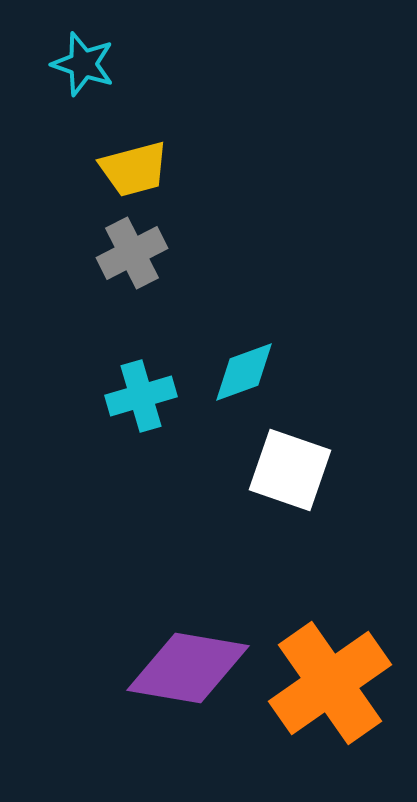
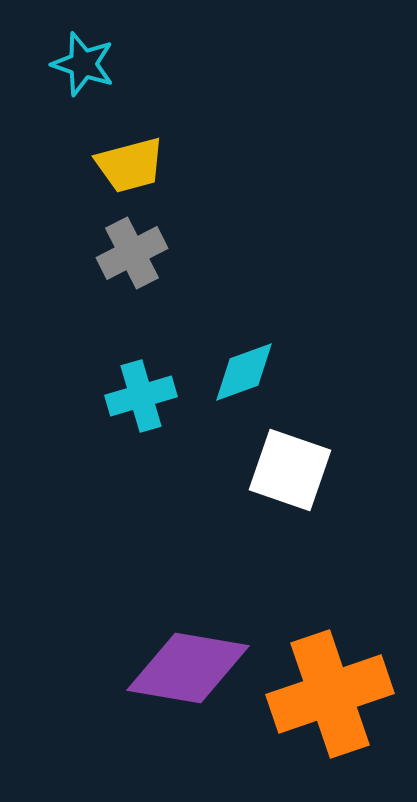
yellow trapezoid: moved 4 px left, 4 px up
orange cross: moved 11 px down; rotated 16 degrees clockwise
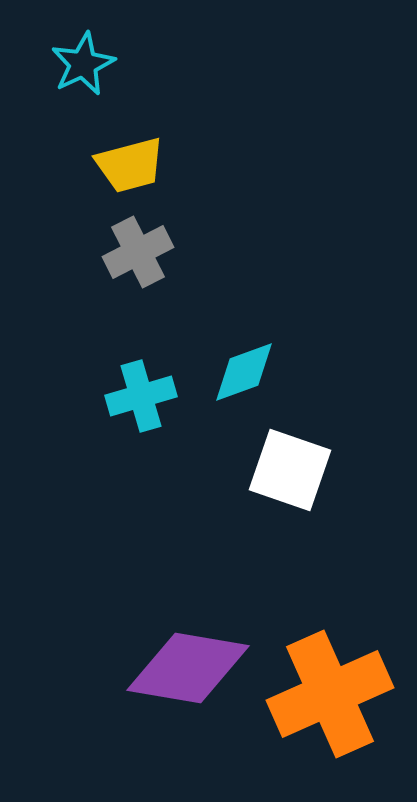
cyan star: rotated 28 degrees clockwise
gray cross: moved 6 px right, 1 px up
orange cross: rotated 5 degrees counterclockwise
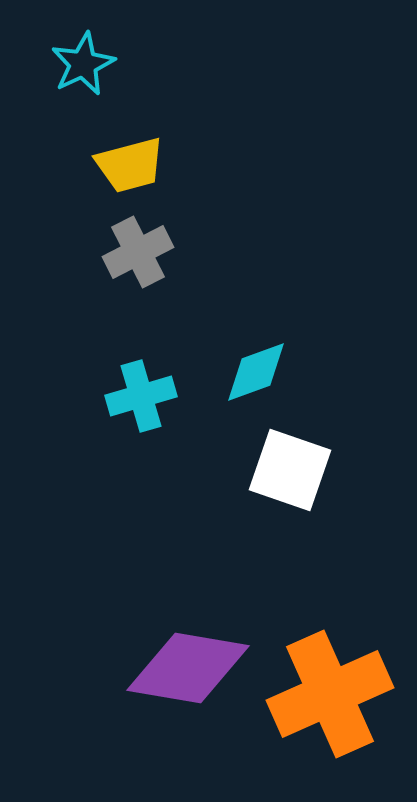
cyan diamond: moved 12 px right
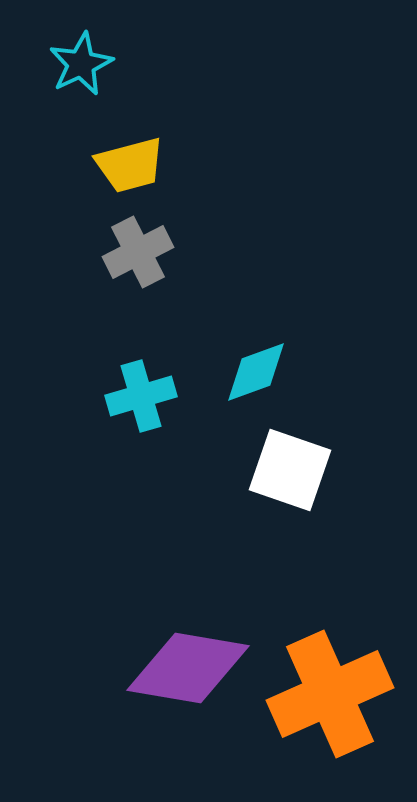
cyan star: moved 2 px left
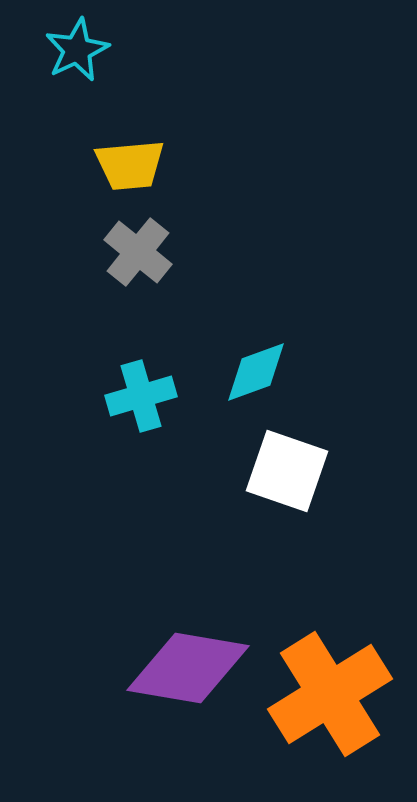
cyan star: moved 4 px left, 14 px up
yellow trapezoid: rotated 10 degrees clockwise
gray cross: rotated 24 degrees counterclockwise
white square: moved 3 px left, 1 px down
orange cross: rotated 8 degrees counterclockwise
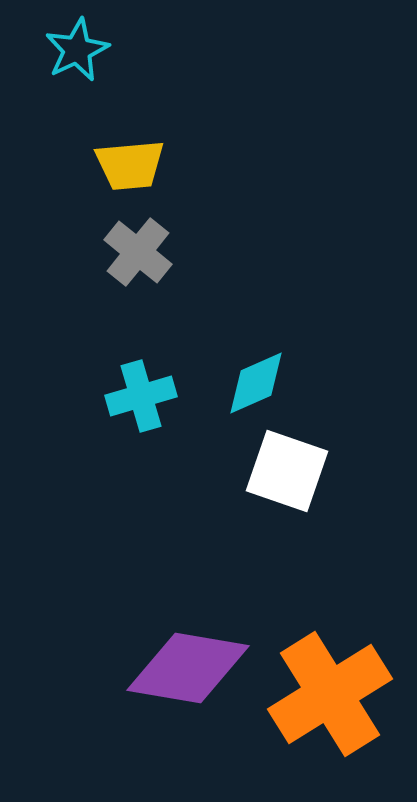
cyan diamond: moved 11 px down; rotated 4 degrees counterclockwise
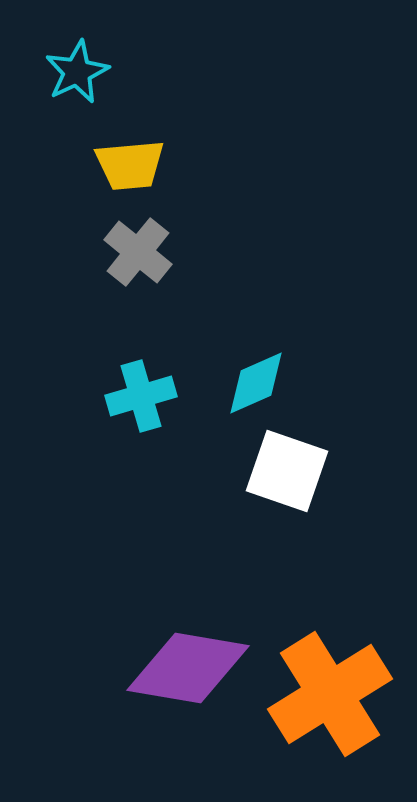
cyan star: moved 22 px down
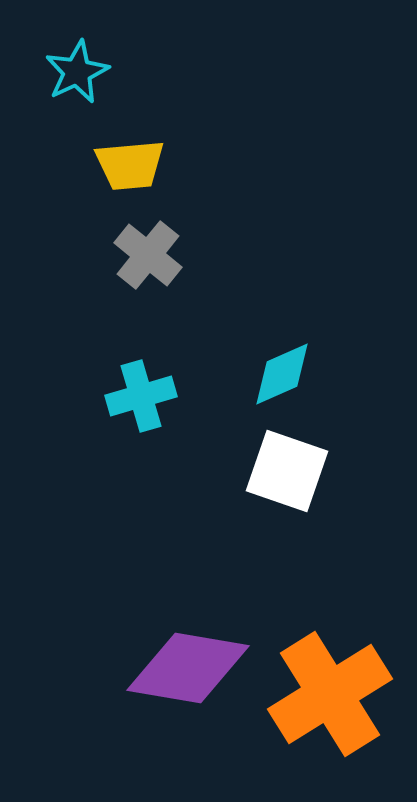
gray cross: moved 10 px right, 3 px down
cyan diamond: moved 26 px right, 9 px up
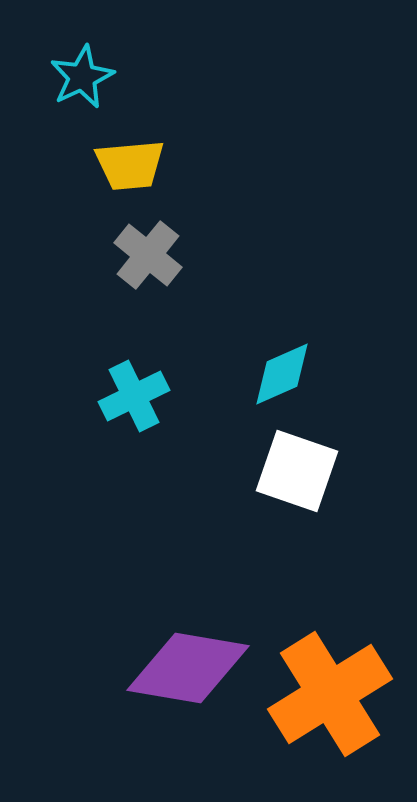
cyan star: moved 5 px right, 5 px down
cyan cross: moved 7 px left; rotated 10 degrees counterclockwise
white square: moved 10 px right
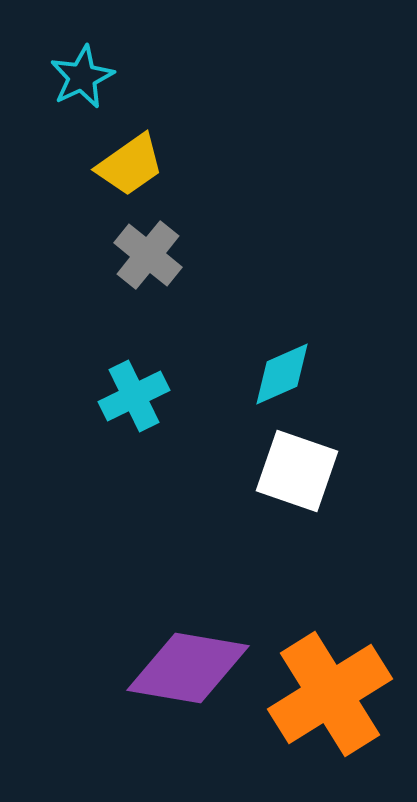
yellow trapezoid: rotated 30 degrees counterclockwise
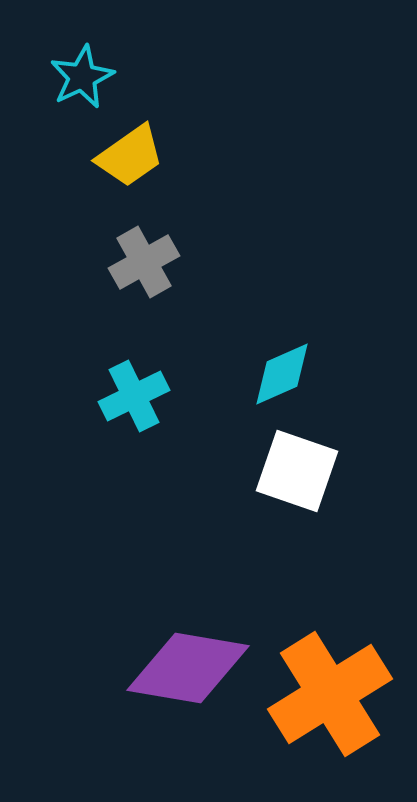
yellow trapezoid: moved 9 px up
gray cross: moved 4 px left, 7 px down; rotated 22 degrees clockwise
